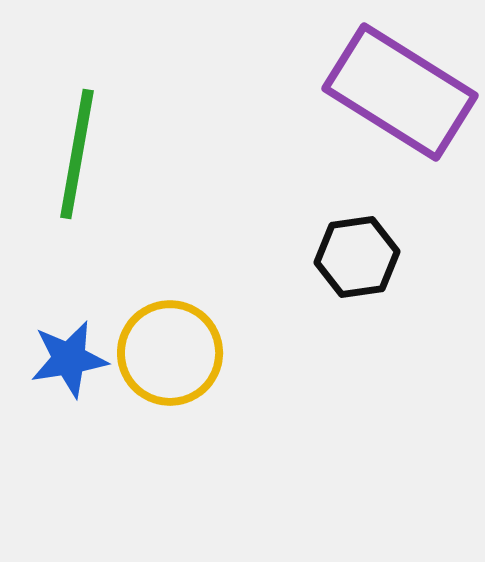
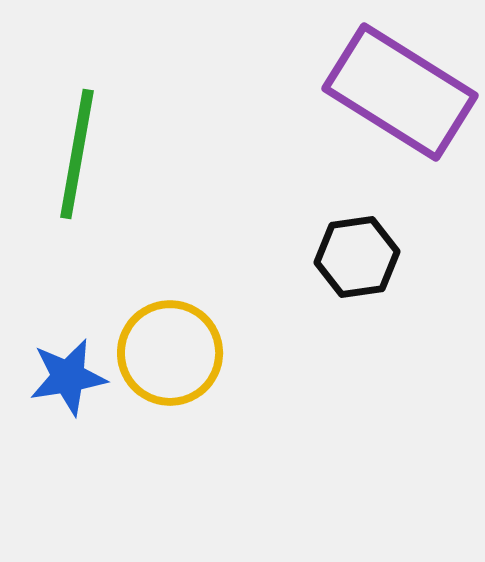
blue star: moved 1 px left, 18 px down
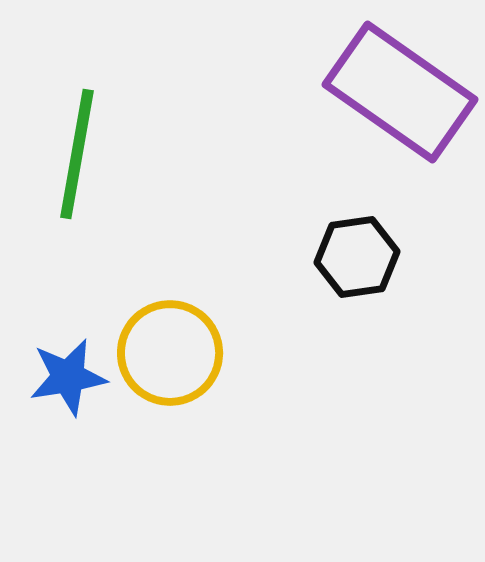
purple rectangle: rotated 3 degrees clockwise
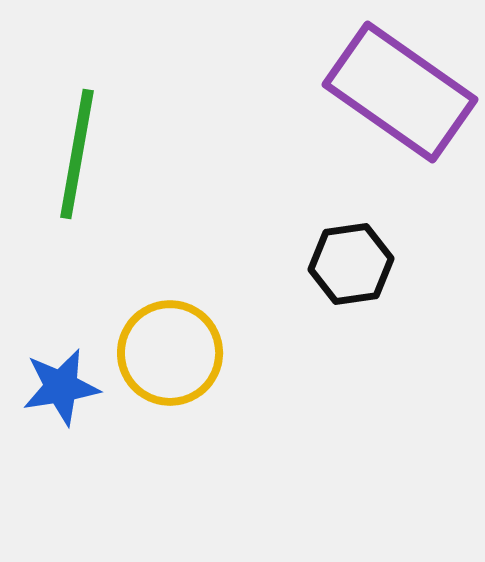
black hexagon: moved 6 px left, 7 px down
blue star: moved 7 px left, 10 px down
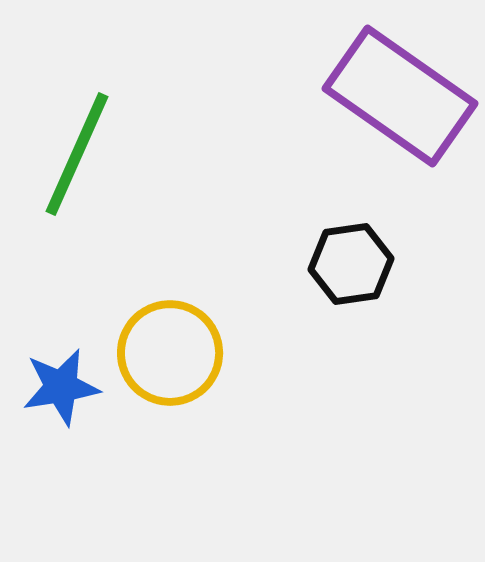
purple rectangle: moved 4 px down
green line: rotated 14 degrees clockwise
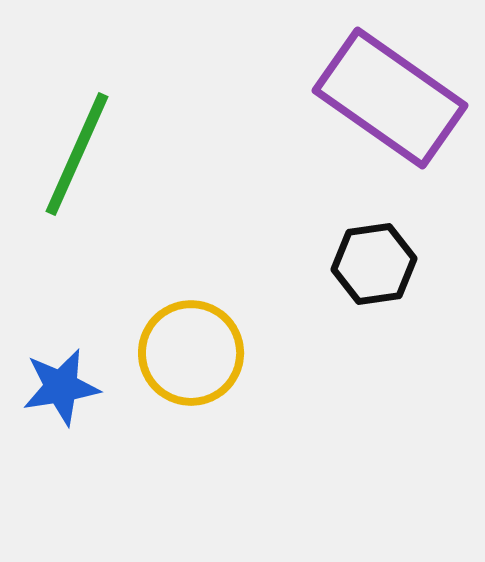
purple rectangle: moved 10 px left, 2 px down
black hexagon: moved 23 px right
yellow circle: moved 21 px right
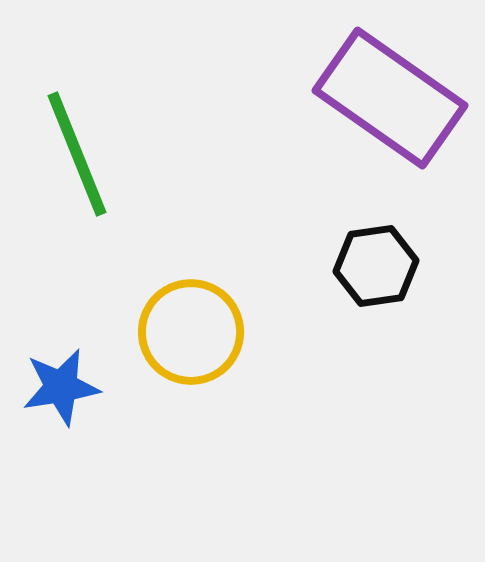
green line: rotated 46 degrees counterclockwise
black hexagon: moved 2 px right, 2 px down
yellow circle: moved 21 px up
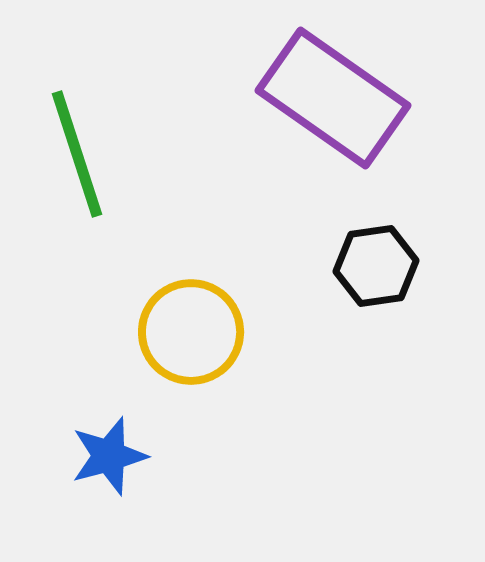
purple rectangle: moved 57 px left
green line: rotated 4 degrees clockwise
blue star: moved 48 px right, 69 px down; rotated 6 degrees counterclockwise
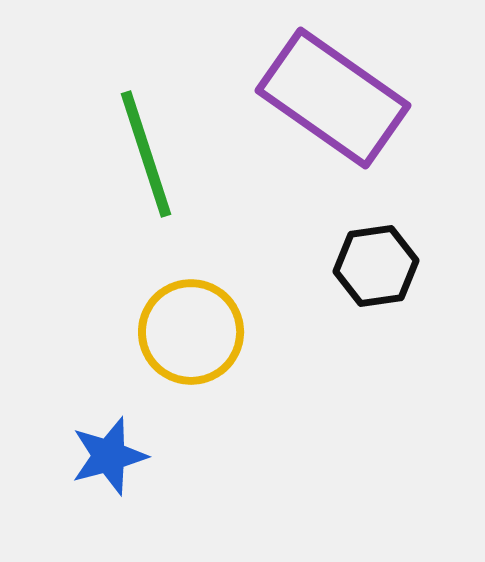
green line: moved 69 px right
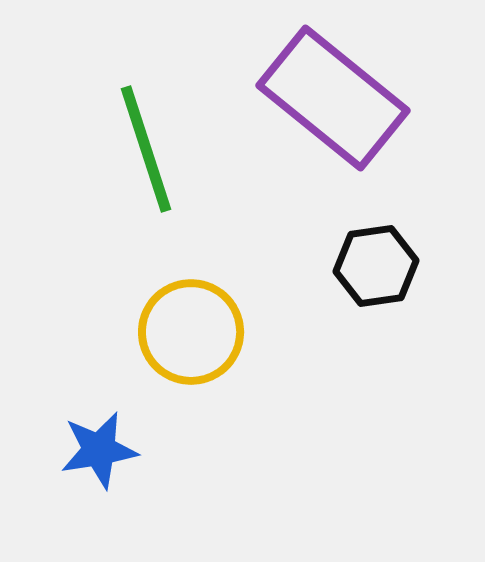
purple rectangle: rotated 4 degrees clockwise
green line: moved 5 px up
blue star: moved 10 px left, 6 px up; rotated 6 degrees clockwise
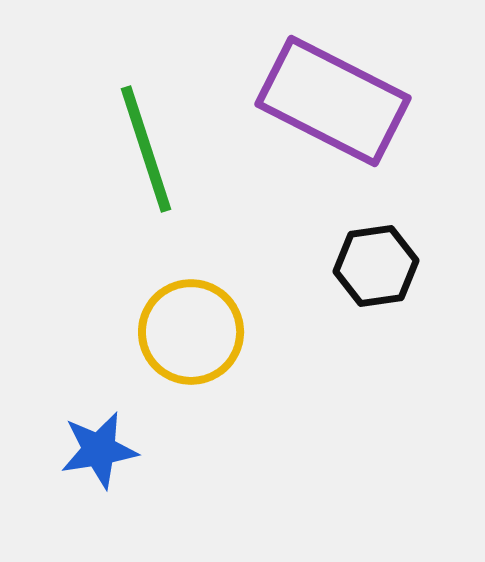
purple rectangle: moved 3 px down; rotated 12 degrees counterclockwise
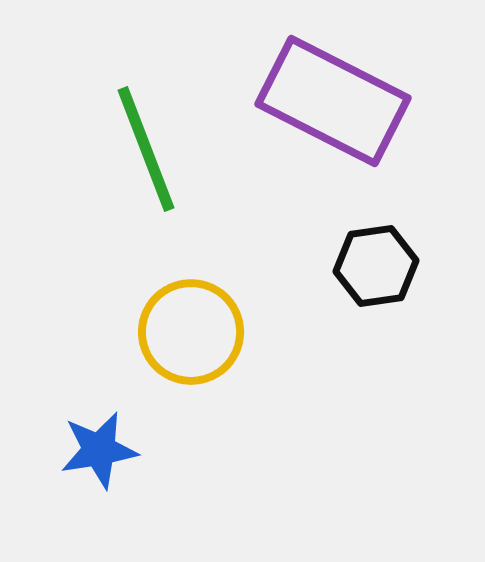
green line: rotated 3 degrees counterclockwise
